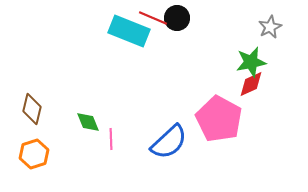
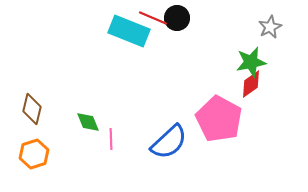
red diamond: rotated 12 degrees counterclockwise
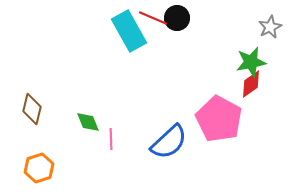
cyan rectangle: rotated 39 degrees clockwise
orange hexagon: moved 5 px right, 14 px down
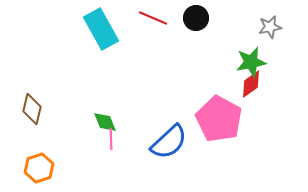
black circle: moved 19 px right
gray star: rotated 15 degrees clockwise
cyan rectangle: moved 28 px left, 2 px up
green diamond: moved 17 px right
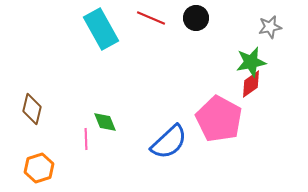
red line: moved 2 px left
pink line: moved 25 px left
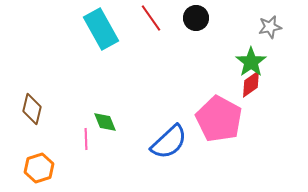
red line: rotated 32 degrees clockwise
green star: rotated 24 degrees counterclockwise
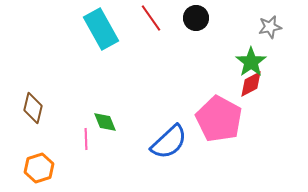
red diamond: rotated 8 degrees clockwise
brown diamond: moved 1 px right, 1 px up
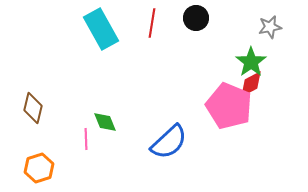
red line: moved 1 px right, 5 px down; rotated 44 degrees clockwise
pink pentagon: moved 10 px right, 13 px up; rotated 6 degrees counterclockwise
